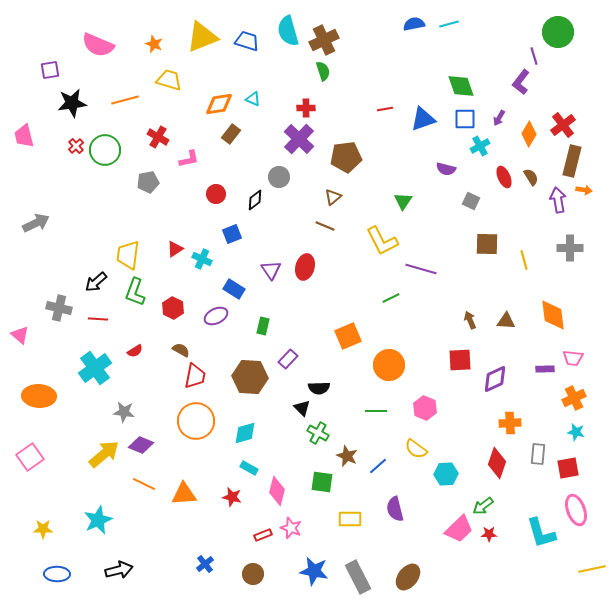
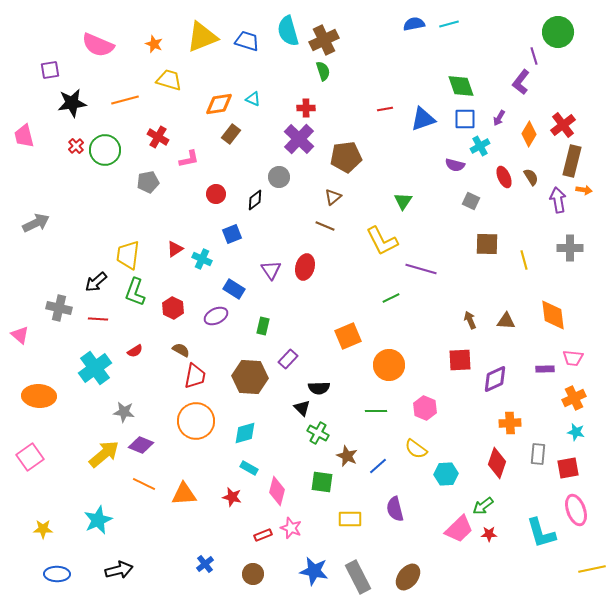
purple semicircle at (446, 169): moved 9 px right, 4 px up
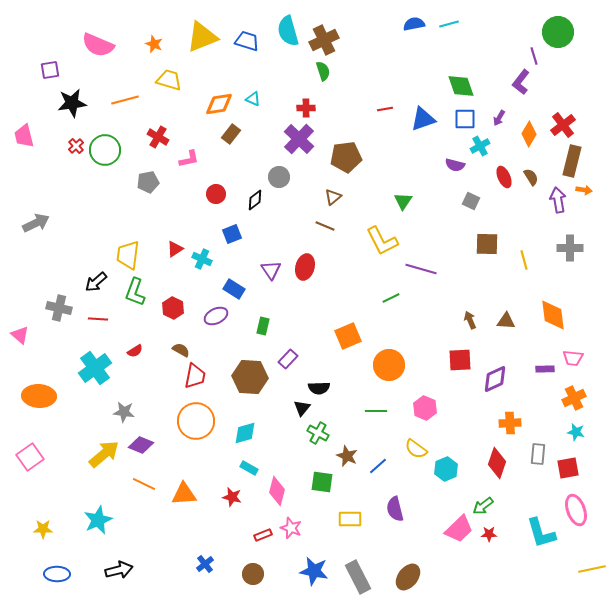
black triangle at (302, 408): rotated 24 degrees clockwise
cyan hexagon at (446, 474): moved 5 px up; rotated 20 degrees counterclockwise
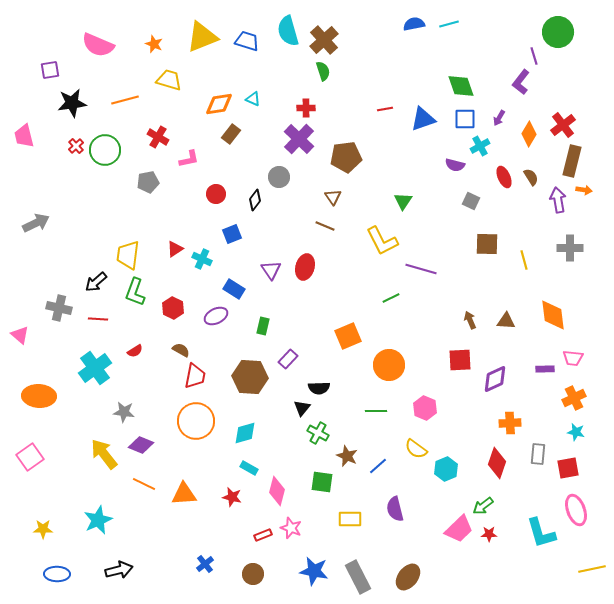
brown cross at (324, 40): rotated 16 degrees counterclockwise
brown triangle at (333, 197): rotated 24 degrees counterclockwise
black diamond at (255, 200): rotated 15 degrees counterclockwise
yellow arrow at (104, 454): rotated 88 degrees counterclockwise
